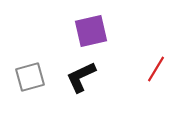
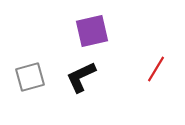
purple square: moved 1 px right
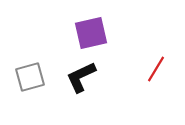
purple square: moved 1 px left, 2 px down
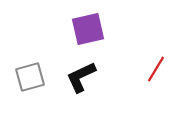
purple square: moved 3 px left, 4 px up
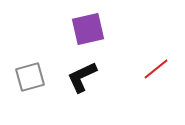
red line: rotated 20 degrees clockwise
black L-shape: moved 1 px right
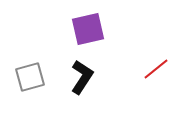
black L-shape: rotated 148 degrees clockwise
